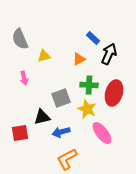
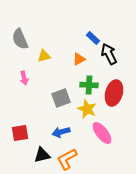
black arrow: rotated 50 degrees counterclockwise
black triangle: moved 38 px down
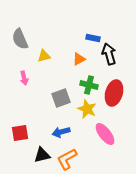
blue rectangle: rotated 32 degrees counterclockwise
black arrow: rotated 10 degrees clockwise
green cross: rotated 12 degrees clockwise
pink ellipse: moved 3 px right, 1 px down
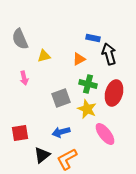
green cross: moved 1 px left, 1 px up
black triangle: rotated 24 degrees counterclockwise
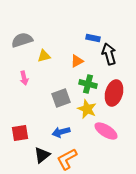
gray semicircle: moved 2 px right, 1 px down; rotated 95 degrees clockwise
orange triangle: moved 2 px left, 2 px down
pink ellipse: moved 1 px right, 3 px up; rotated 20 degrees counterclockwise
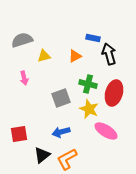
orange triangle: moved 2 px left, 5 px up
yellow star: moved 2 px right
red square: moved 1 px left, 1 px down
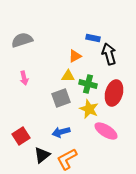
yellow triangle: moved 24 px right, 20 px down; rotated 16 degrees clockwise
red square: moved 2 px right, 2 px down; rotated 24 degrees counterclockwise
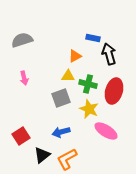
red ellipse: moved 2 px up
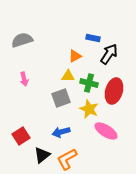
black arrow: rotated 50 degrees clockwise
pink arrow: moved 1 px down
green cross: moved 1 px right, 1 px up
